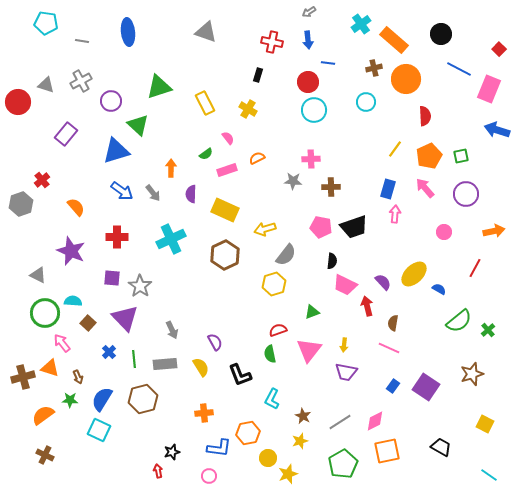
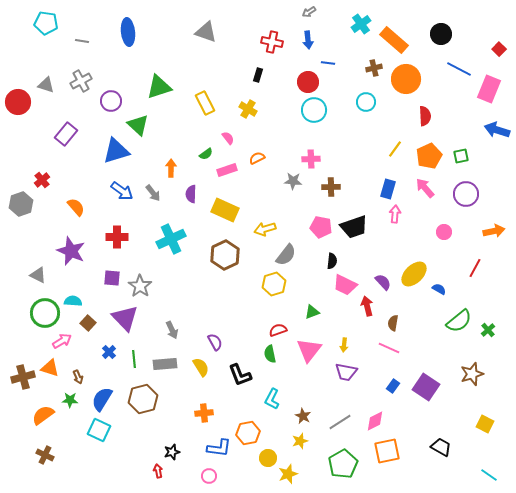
pink arrow at (62, 343): moved 2 px up; rotated 96 degrees clockwise
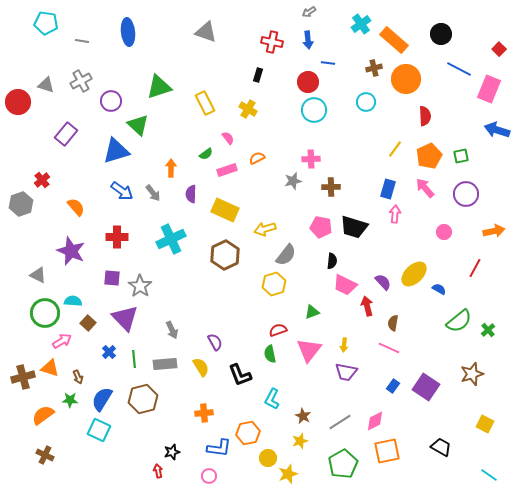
gray star at (293, 181): rotated 18 degrees counterclockwise
black trapezoid at (354, 227): rotated 36 degrees clockwise
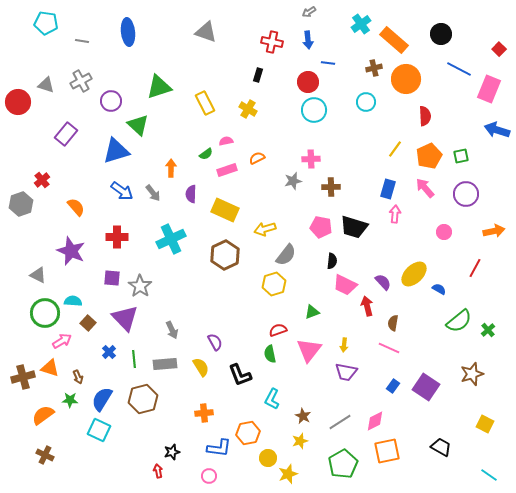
pink semicircle at (228, 138): moved 2 px left, 3 px down; rotated 64 degrees counterclockwise
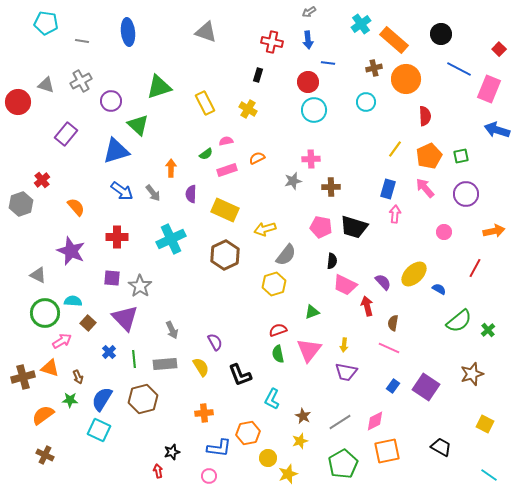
green semicircle at (270, 354): moved 8 px right
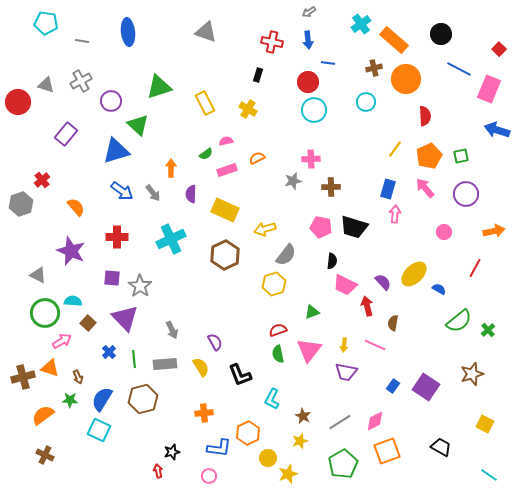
pink line at (389, 348): moved 14 px left, 3 px up
orange hexagon at (248, 433): rotated 15 degrees counterclockwise
orange square at (387, 451): rotated 8 degrees counterclockwise
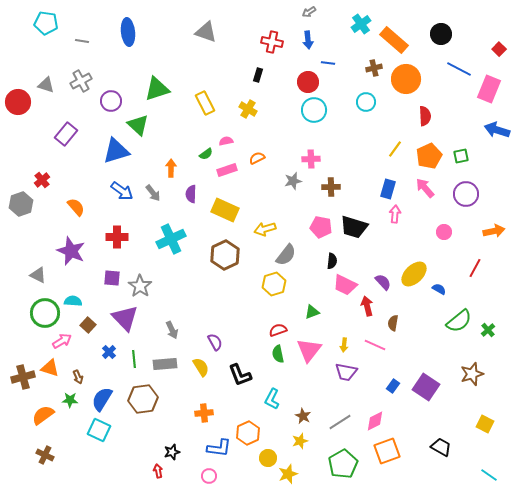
green triangle at (159, 87): moved 2 px left, 2 px down
brown square at (88, 323): moved 2 px down
brown hexagon at (143, 399): rotated 8 degrees clockwise
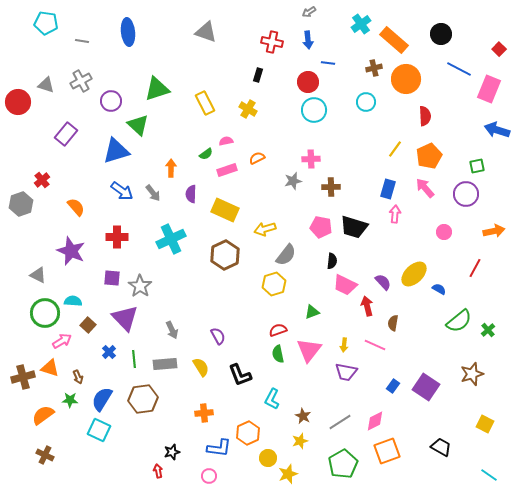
green square at (461, 156): moved 16 px right, 10 px down
purple semicircle at (215, 342): moved 3 px right, 6 px up
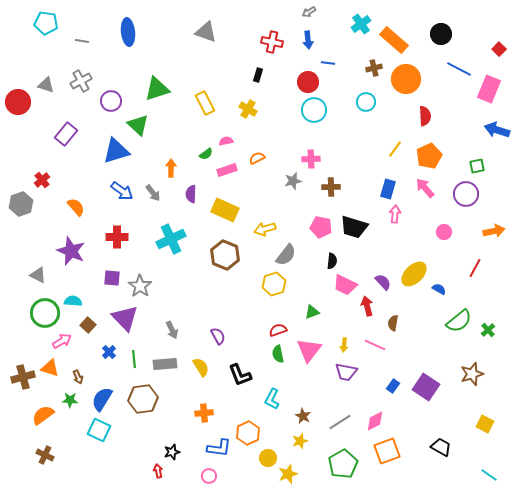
brown hexagon at (225, 255): rotated 12 degrees counterclockwise
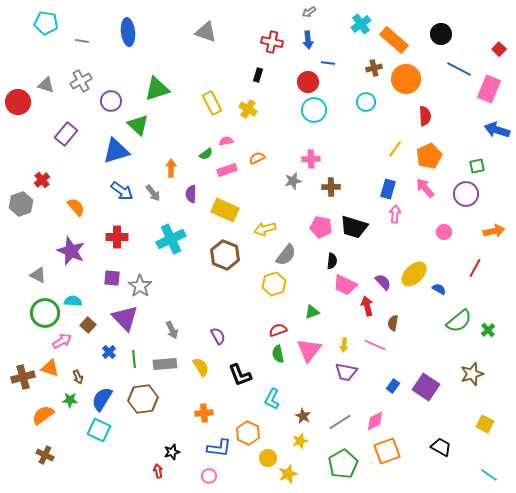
yellow rectangle at (205, 103): moved 7 px right
orange hexagon at (248, 433): rotated 10 degrees counterclockwise
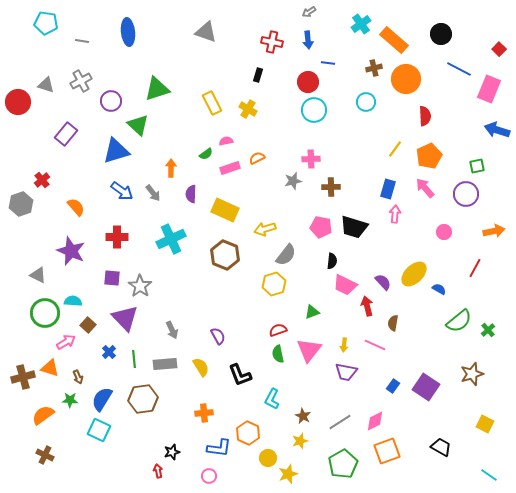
pink rectangle at (227, 170): moved 3 px right, 2 px up
pink arrow at (62, 341): moved 4 px right, 1 px down
